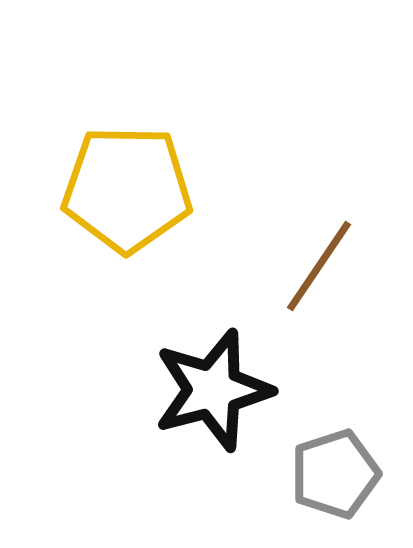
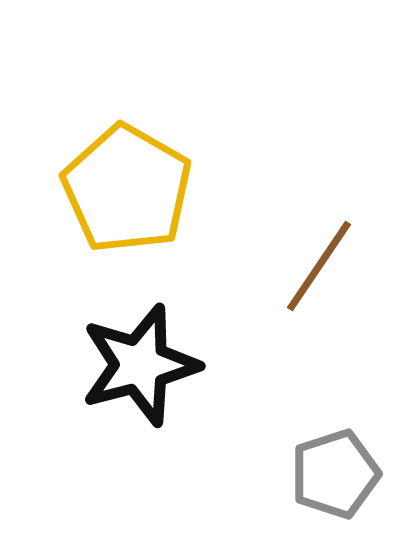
yellow pentagon: rotated 29 degrees clockwise
black star: moved 73 px left, 25 px up
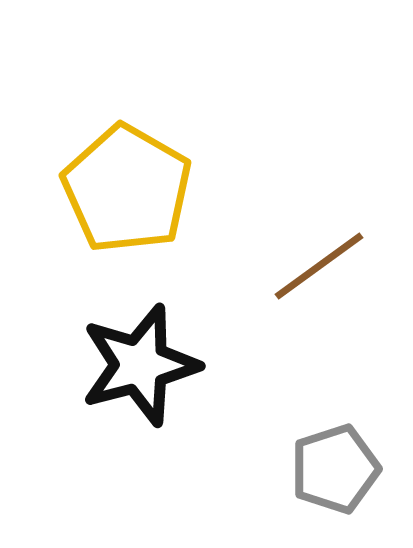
brown line: rotated 20 degrees clockwise
gray pentagon: moved 5 px up
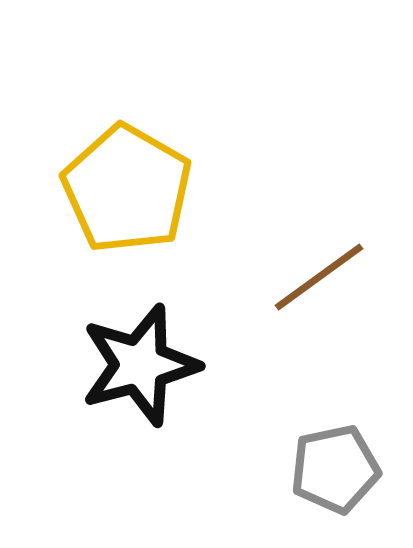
brown line: moved 11 px down
gray pentagon: rotated 6 degrees clockwise
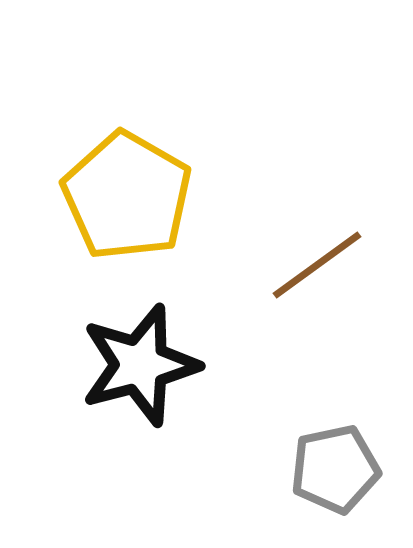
yellow pentagon: moved 7 px down
brown line: moved 2 px left, 12 px up
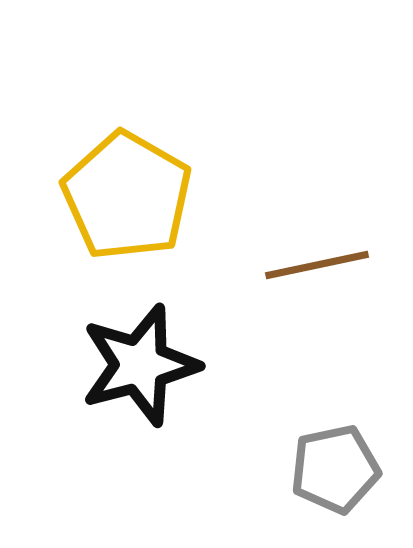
brown line: rotated 24 degrees clockwise
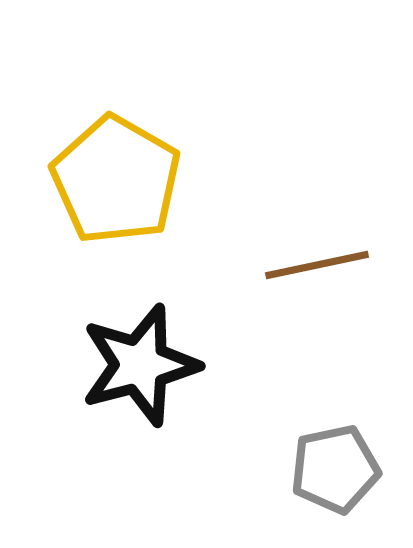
yellow pentagon: moved 11 px left, 16 px up
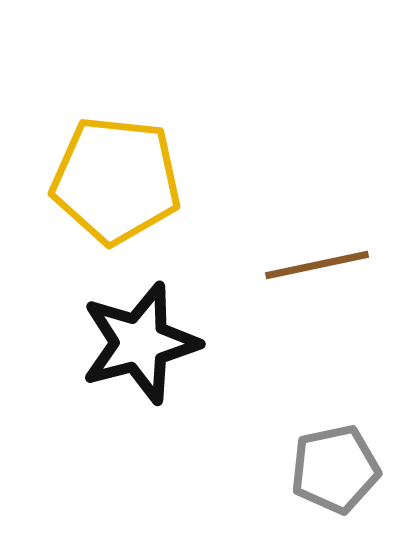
yellow pentagon: rotated 24 degrees counterclockwise
black star: moved 22 px up
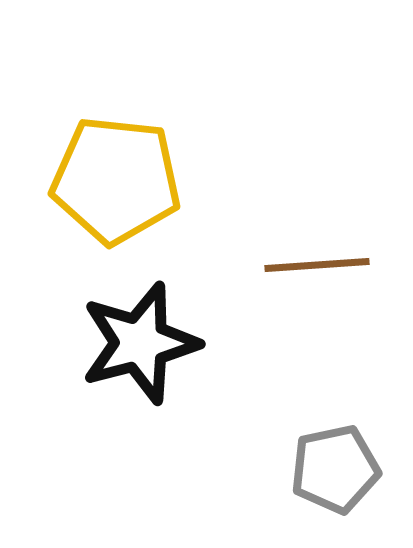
brown line: rotated 8 degrees clockwise
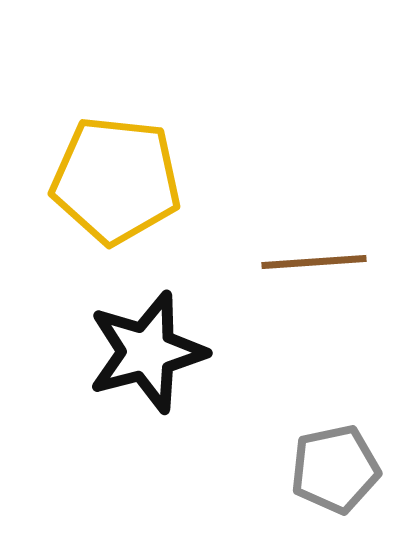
brown line: moved 3 px left, 3 px up
black star: moved 7 px right, 9 px down
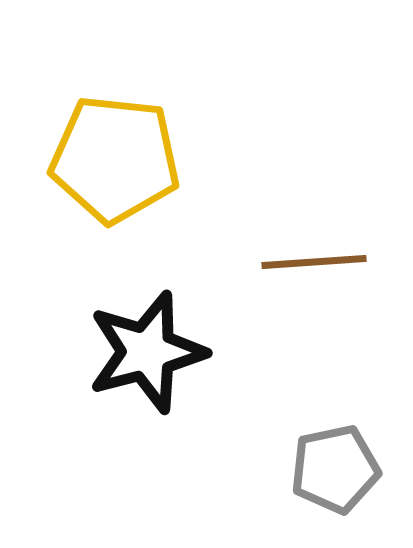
yellow pentagon: moved 1 px left, 21 px up
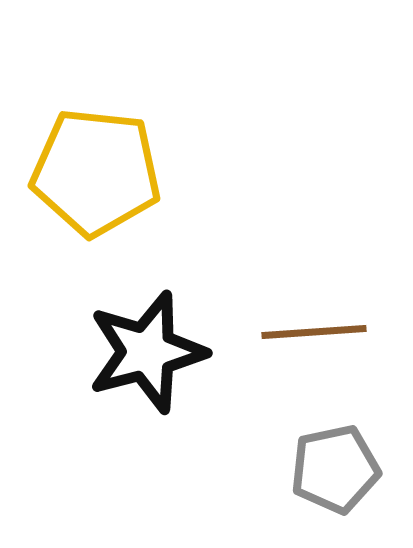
yellow pentagon: moved 19 px left, 13 px down
brown line: moved 70 px down
